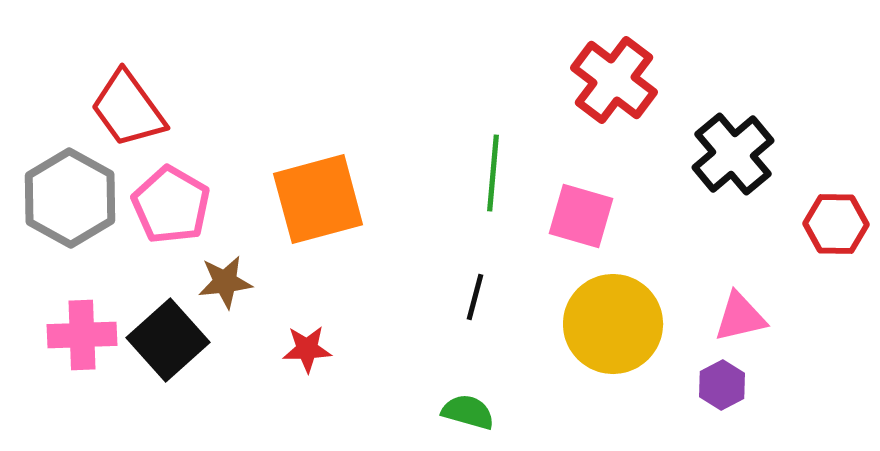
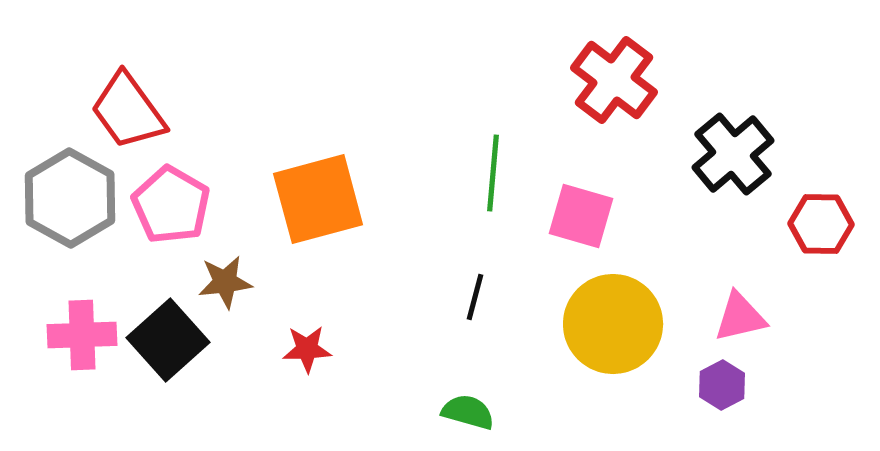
red trapezoid: moved 2 px down
red hexagon: moved 15 px left
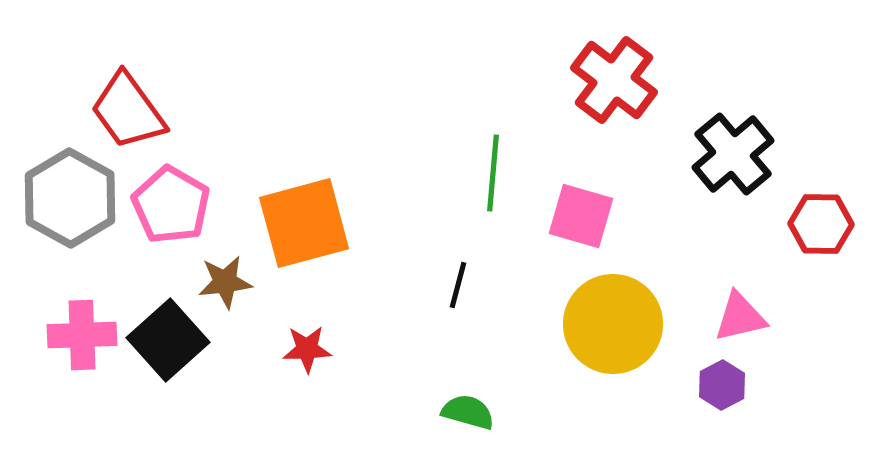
orange square: moved 14 px left, 24 px down
black line: moved 17 px left, 12 px up
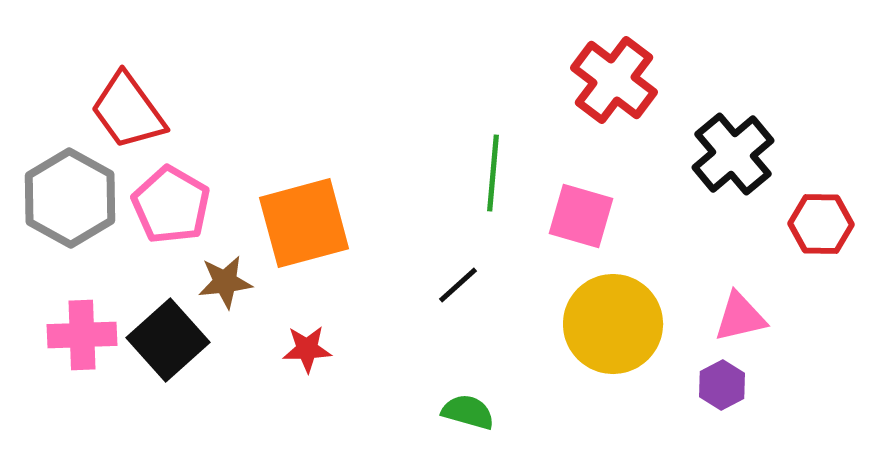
black line: rotated 33 degrees clockwise
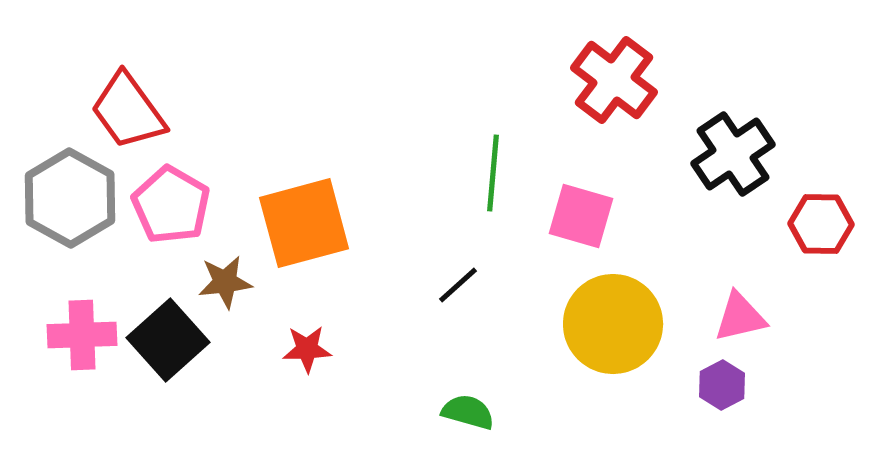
black cross: rotated 6 degrees clockwise
